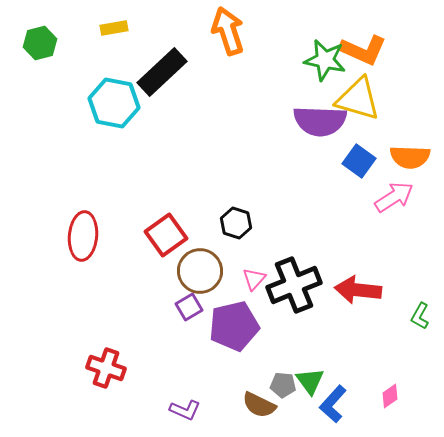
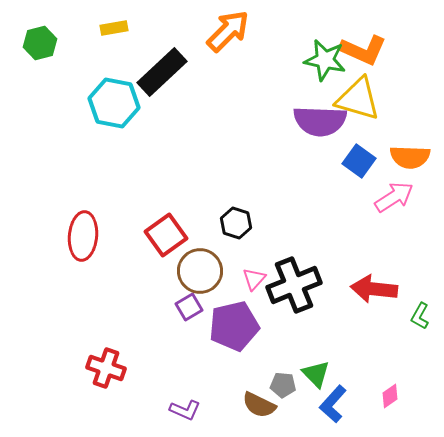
orange arrow: rotated 63 degrees clockwise
red arrow: moved 16 px right, 1 px up
green triangle: moved 6 px right, 7 px up; rotated 8 degrees counterclockwise
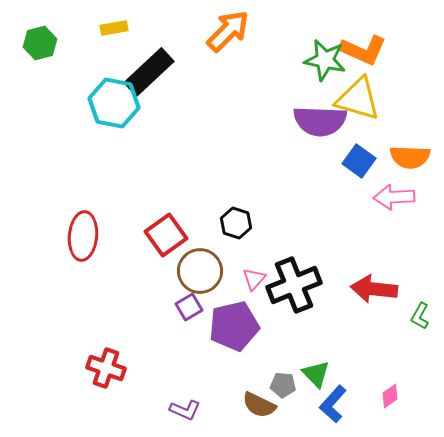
black rectangle: moved 13 px left
pink arrow: rotated 150 degrees counterclockwise
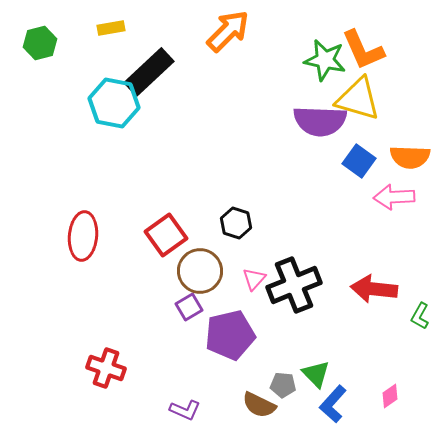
yellow rectangle: moved 3 px left
orange L-shape: rotated 42 degrees clockwise
purple pentagon: moved 4 px left, 9 px down
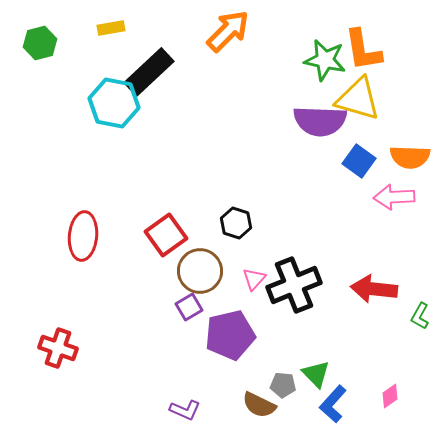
orange L-shape: rotated 15 degrees clockwise
red cross: moved 48 px left, 20 px up
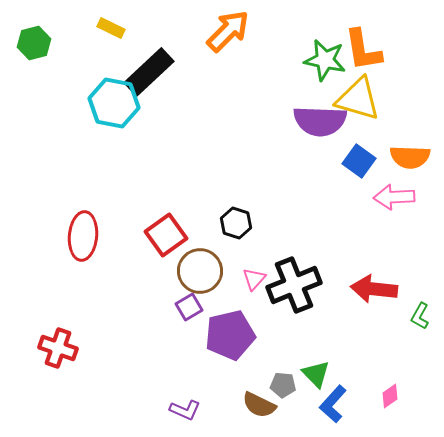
yellow rectangle: rotated 36 degrees clockwise
green hexagon: moved 6 px left
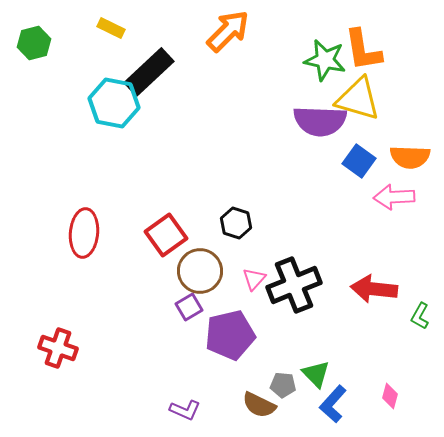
red ellipse: moved 1 px right, 3 px up
pink diamond: rotated 40 degrees counterclockwise
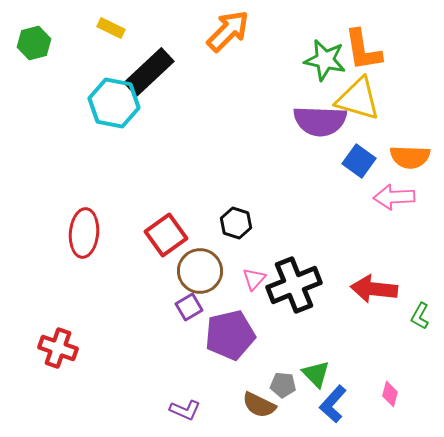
pink diamond: moved 2 px up
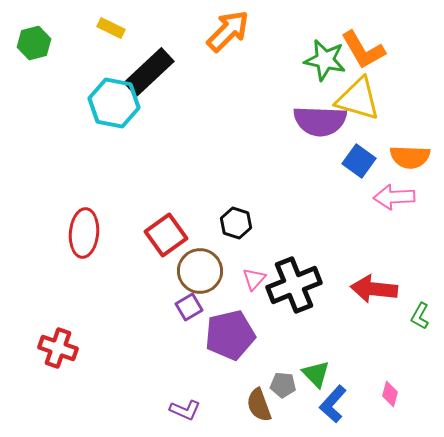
orange L-shape: rotated 21 degrees counterclockwise
brown semicircle: rotated 44 degrees clockwise
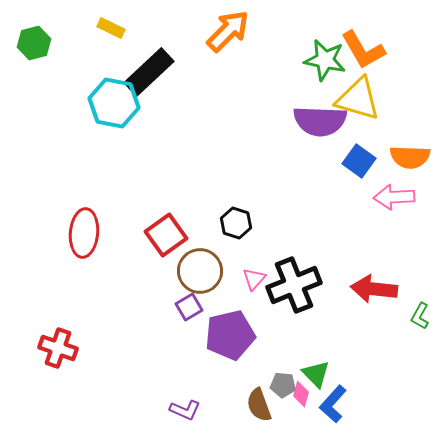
pink diamond: moved 89 px left
